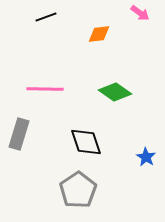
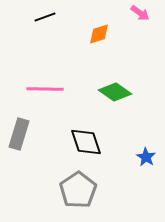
black line: moved 1 px left
orange diamond: rotated 10 degrees counterclockwise
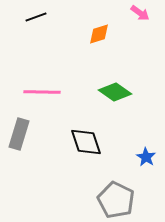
black line: moved 9 px left
pink line: moved 3 px left, 3 px down
gray pentagon: moved 38 px right, 10 px down; rotated 12 degrees counterclockwise
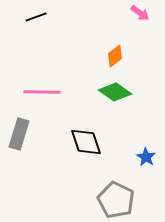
orange diamond: moved 16 px right, 22 px down; rotated 20 degrees counterclockwise
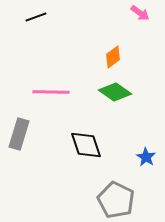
orange diamond: moved 2 px left, 1 px down
pink line: moved 9 px right
black diamond: moved 3 px down
